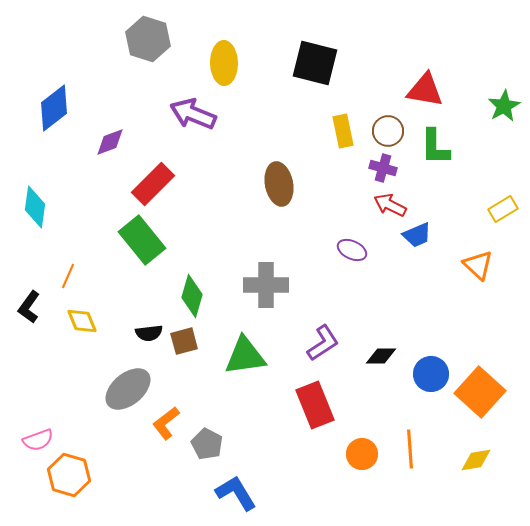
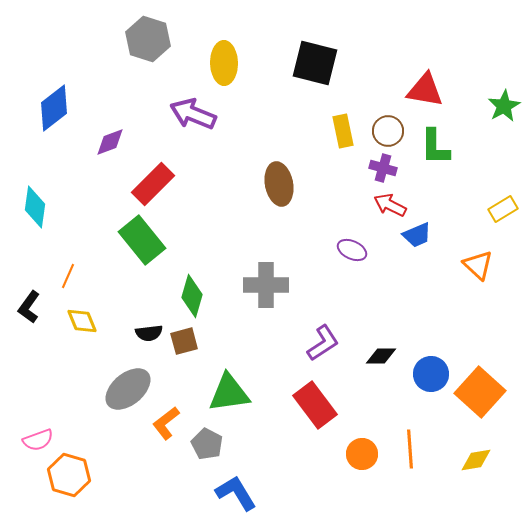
green triangle at (245, 356): moved 16 px left, 37 px down
red rectangle at (315, 405): rotated 15 degrees counterclockwise
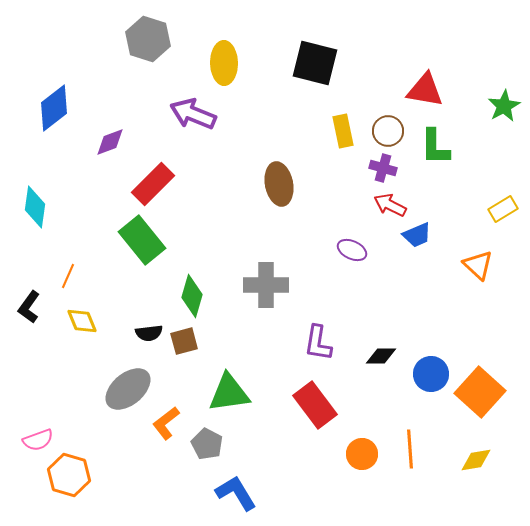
purple L-shape at (323, 343): moved 5 px left; rotated 132 degrees clockwise
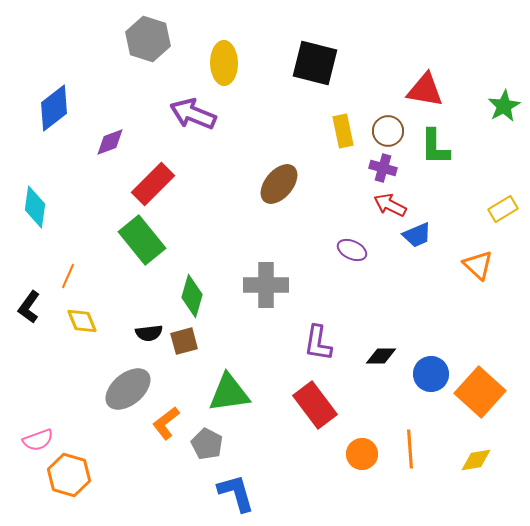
brown ellipse at (279, 184): rotated 51 degrees clockwise
blue L-shape at (236, 493): rotated 15 degrees clockwise
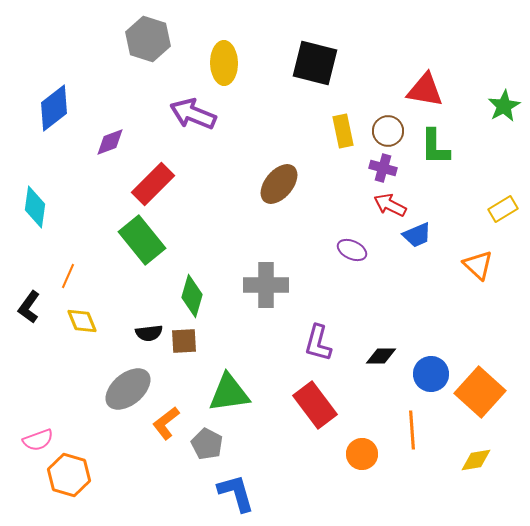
brown square at (184, 341): rotated 12 degrees clockwise
purple L-shape at (318, 343): rotated 6 degrees clockwise
orange line at (410, 449): moved 2 px right, 19 px up
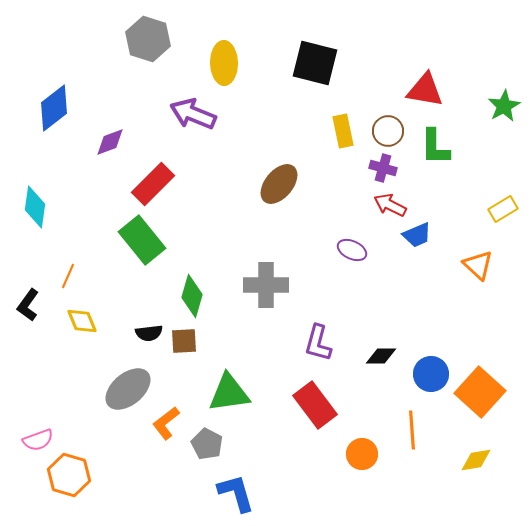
black L-shape at (29, 307): moved 1 px left, 2 px up
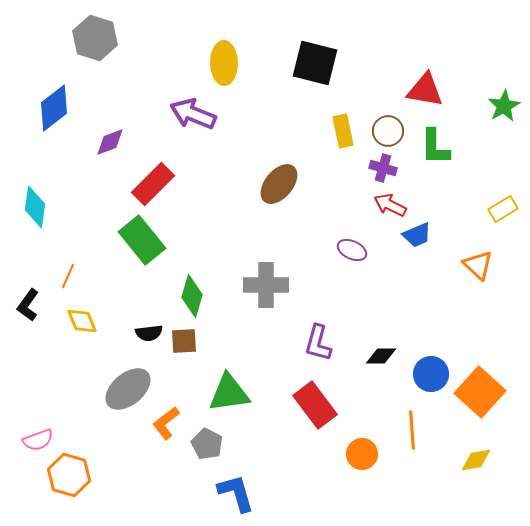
gray hexagon at (148, 39): moved 53 px left, 1 px up
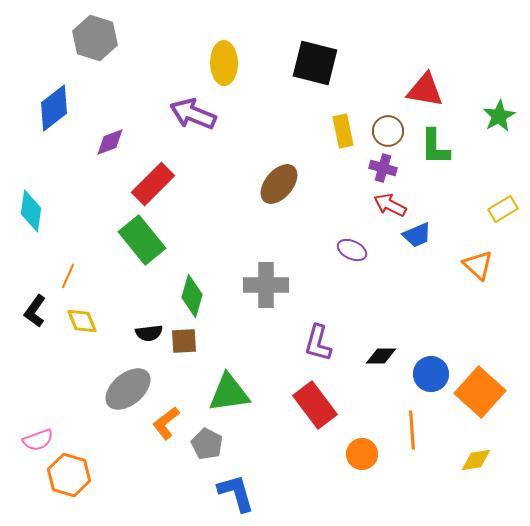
green star at (504, 106): moved 5 px left, 10 px down
cyan diamond at (35, 207): moved 4 px left, 4 px down
black L-shape at (28, 305): moved 7 px right, 6 px down
